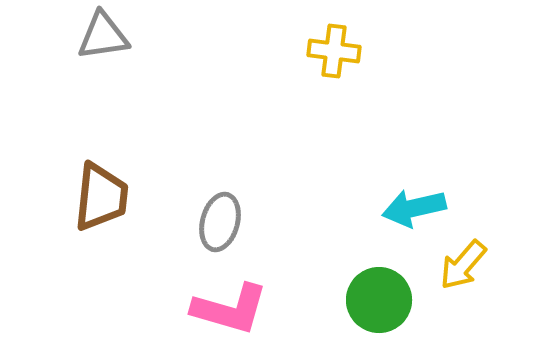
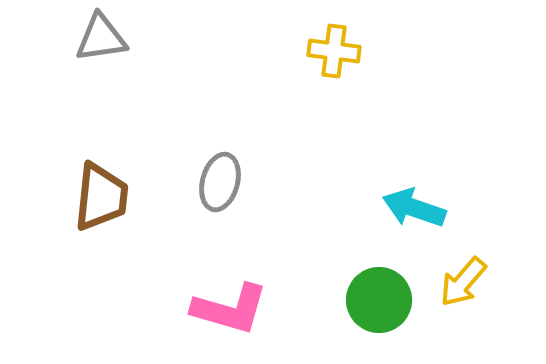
gray triangle: moved 2 px left, 2 px down
cyan arrow: rotated 32 degrees clockwise
gray ellipse: moved 40 px up
yellow arrow: moved 17 px down
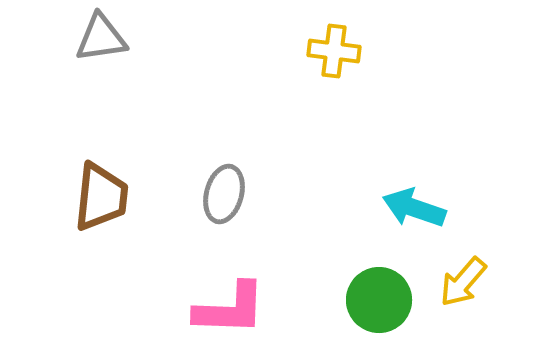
gray ellipse: moved 4 px right, 12 px down
pink L-shape: rotated 14 degrees counterclockwise
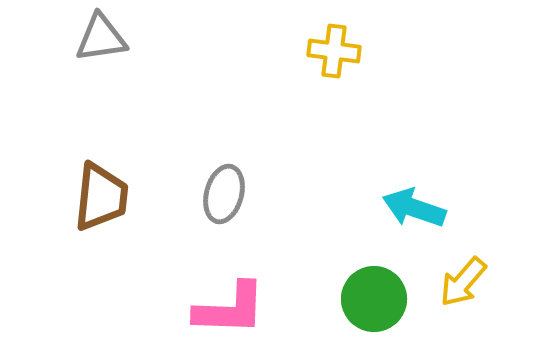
green circle: moved 5 px left, 1 px up
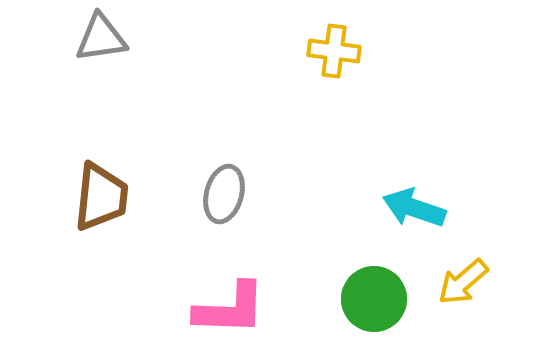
yellow arrow: rotated 8 degrees clockwise
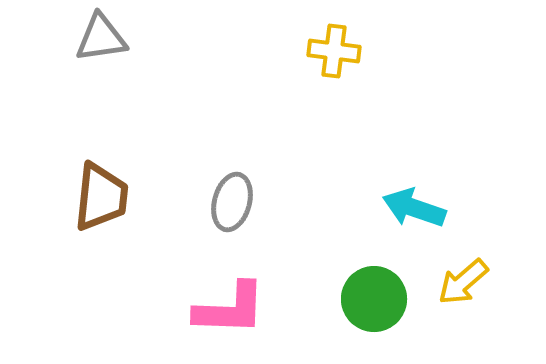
gray ellipse: moved 8 px right, 8 px down
